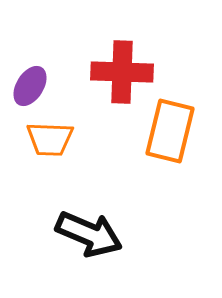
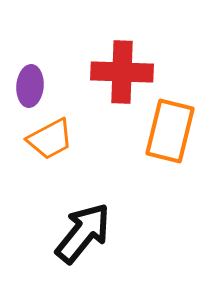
purple ellipse: rotated 27 degrees counterclockwise
orange trapezoid: rotated 30 degrees counterclockwise
black arrow: moved 6 px left, 1 px up; rotated 74 degrees counterclockwise
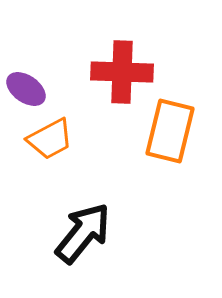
purple ellipse: moved 4 px left, 3 px down; rotated 60 degrees counterclockwise
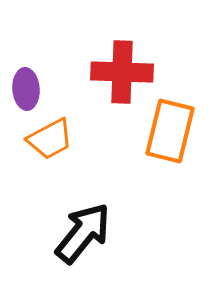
purple ellipse: rotated 51 degrees clockwise
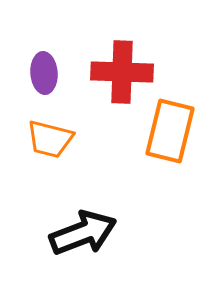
purple ellipse: moved 18 px right, 16 px up
orange trapezoid: rotated 42 degrees clockwise
black arrow: rotated 30 degrees clockwise
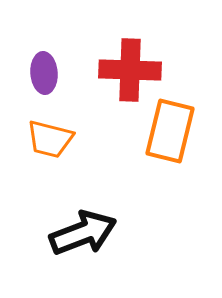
red cross: moved 8 px right, 2 px up
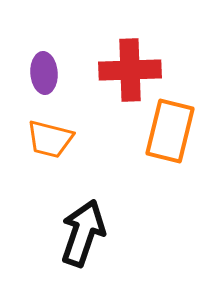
red cross: rotated 4 degrees counterclockwise
black arrow: rotated 50 degrees counterclockwise
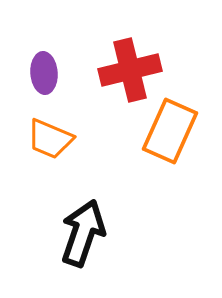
red cross: rotated 12 degrees counterclockwise
orange rectangle: rotated 10 degrees clockwise
orange trapezoid: rotated 9 degrees clockwise
